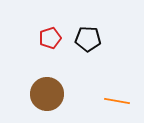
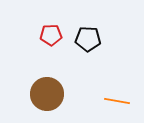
red pentagon: moved 1 px right, 3 px up; rotated 15 degrees clockwise
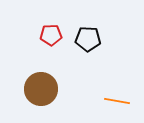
brown circle: moved 6 px left, 5 px up
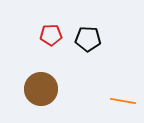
orange line: moved 6 px right
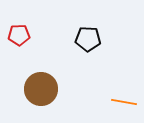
red pentagon: moved 32 px left
orange line: moved 1 px right, 1 px down
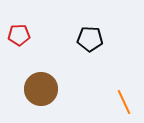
black pentagon: moved 2 px right
orange line: rotated 55 degrees clockwise
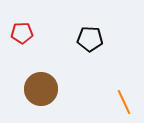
red pentagon: moved 3 px right, 2 px up
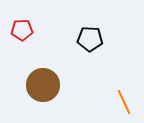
red pentagon: moved 3 px up
brown circle: moved 2 px right, 4 px up
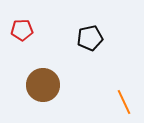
black pentagon: moved 1 px up; rotated 15 degrees counterclockwise
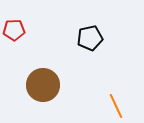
red pentagon: moved 8 px left
orange line: moved 8 px left, 4 px down
